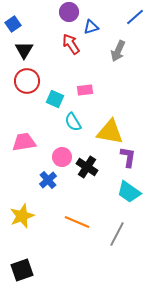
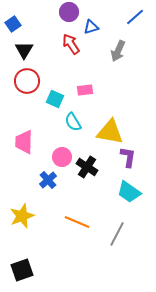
pink trapezoid: rotated 80 degrees counterclockwise
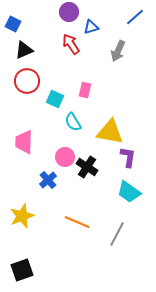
blue square: rotated 28 degrees counterclockwise
black triangle: rotated 36 degrees clockwise
pink rectangle: rotated 70 degrees counterclockwise
pink circle: moved 3 px right
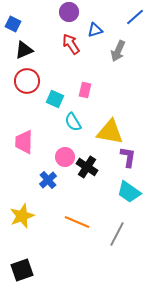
blue triangle: moved 4 px right, 3 px down
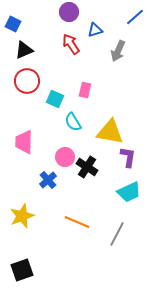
cyan trapezoid: rotated 60 degrees counterclockwise
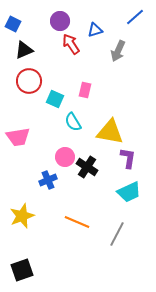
purple circle: moved 9 px left, 9 px down
red circle: moved 2 px right
pink trapezoid: moved 6 px left, 5 px up; rotated 100 degrees counterclockwise
purple L-shape: moved 1 px down
blue cross: rotated 18 degrees clockwise
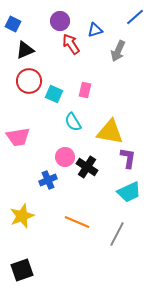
black triangle: moved 1 px right
cyan square: moved 1 px left, 5 px up
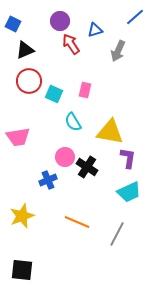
black square: rotated 25 degrees clockwise
